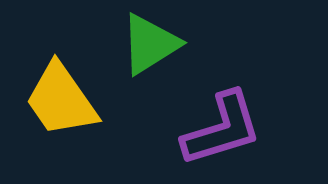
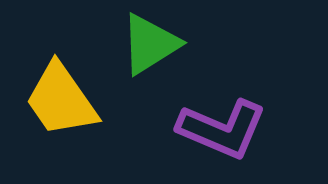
purple L-shape: rotated 40 degrees clockwise
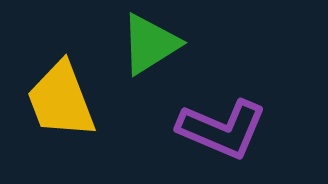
yellow trapezoid: rotated 14 degrees clockwise
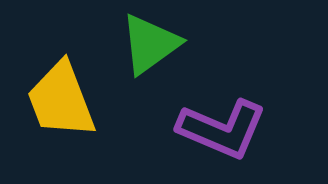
green triangle: rotated 4 degrees counterclockwise
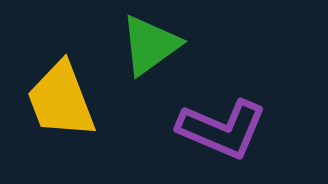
green triangle: moved 1 px down
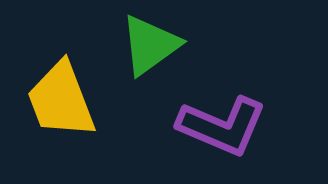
purple L-shape: moved 3 px up
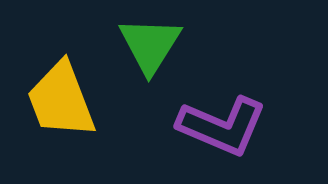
green triangle: rotated 22 degrees counterclockwise
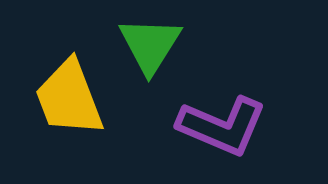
yellow trapezoid: moved 8 px right, 2 px up
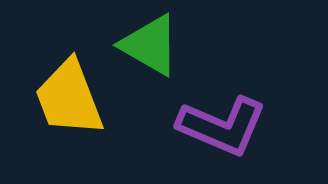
green triangle: rotated 32 degrees counterclockwise
